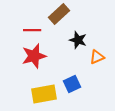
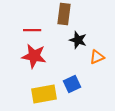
brown rectangle: moved 5 px right; rotated 40 degrees counterclockwise
red star: rotated 25 degrees clockwise
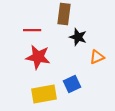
black star: moved 3 px up
red star: moved 4 px right, 1 px down
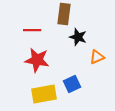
red star: moved 1 px left, 3 px down
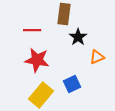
black star: rotated 18 degrees clockwise
yellow rectangle: moved 3 px left, 1 px down; rotated 40 degrees counterclockwise
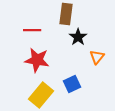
brown rectangle: moved 2 px right
orange triangle: rotated 28 degrees counterclockwise
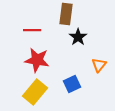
orange triangle: moved 2 px right, 8 px down
yellow rectangle: moved 6 px left, 3 px up
